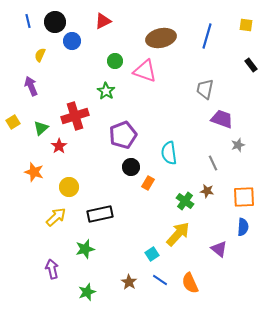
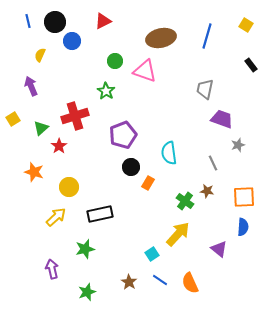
yellow square at (246, 25): rotated 24 degrees clockwise
yellow square at (13, 122): moved 3 px up
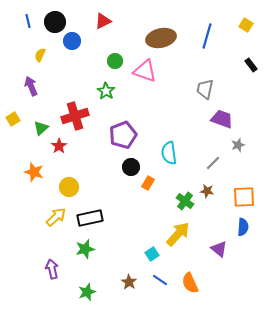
gray line at (213, 163): rotated 70 degrees clockwise
black rectangle at (100, 214): moved 10 px left, 4 px down
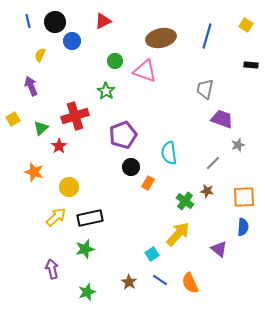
black rectangle at (251, 65): rotated 48 degrees counterclockwise
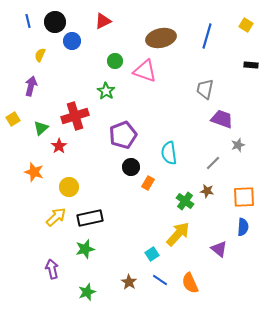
purple arrow at (31, 86): rotated 36 degrees clockwise
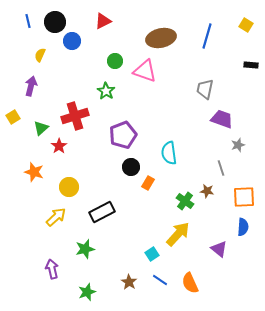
yellow square at (13, 119): moved 2 px up
gray line at (213, 163): moved 8 px right, 5 px down; rotated 63 degrees counterclockwise
black rectangle at (90, 218): moved 12 px right, 6 px up; rotated 15 degrees counterclockwise
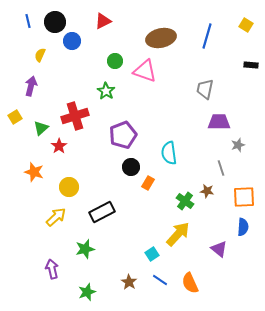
yellow square at (13, 117): moved 2 px right
purple trapezoid at (222, 119): moved 3 px left, 3 px down; rotated 20 degrees counterclockwise
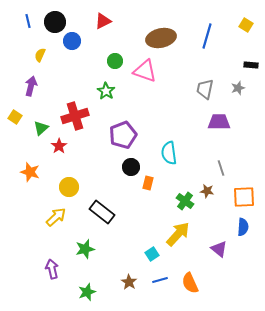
yellow square at (15, 117): rotated 24 degrees counterclockwise
gray star at (238, 145): moved 57 px up
orange star at (34, 172): moved 4 px left
orange rectangle at (148, 183): rotated 16 degrees counterclockwise
black rectangle at (102, 212): rotated 65 degrees clockwise
blue line at (160, 280): rotated 49 degrees counterclockwise
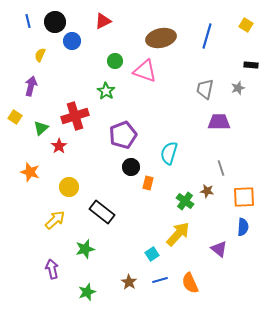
cyan semicircle at (169, 153): rotated 25 degrees clockwise
yellow arrow at (56, 217): moved 1 px left, 3 px down
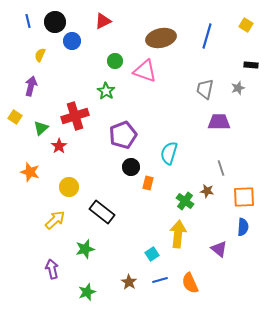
yellow arrow at (178, 234): rotated 36 degrees counterclockwise
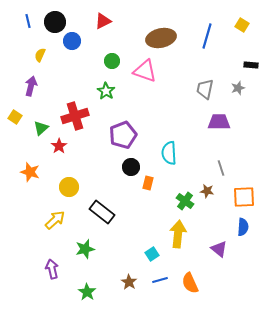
yellow square at (246, 25): moved 4 px left
green circle at (115, 61): moved 3 px left
cyan semicircle at (169, 153): rotated 20 degrees counterclockwise
green star at (87, 292): rotated 18 degrees counterclockwise
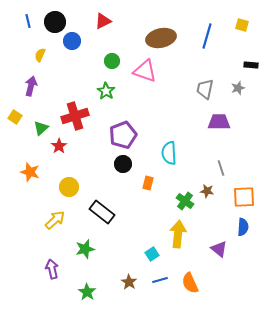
yellow square at (242, 25): rotated 16 degrees counterclockwise
black circle at (131, 167): moved 8 px left, 3 px up
